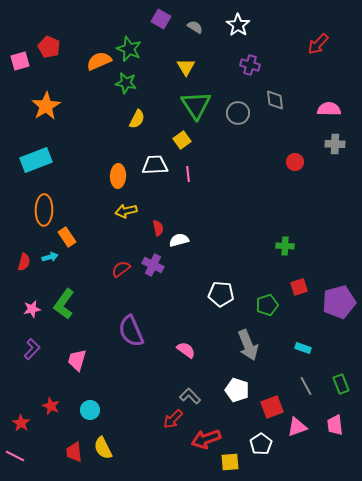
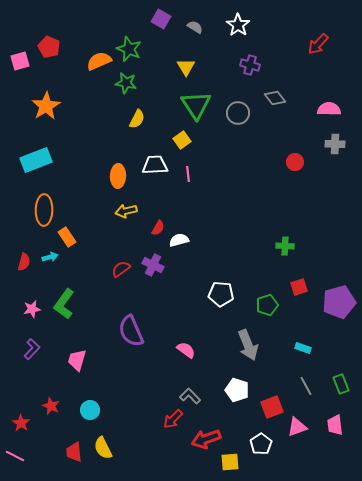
gray diamond at (275, 100): moved 2 px up; rotated 30 degrees counterclockwise
red semicircle at (158, 228): rotated 42 degrees clockwise
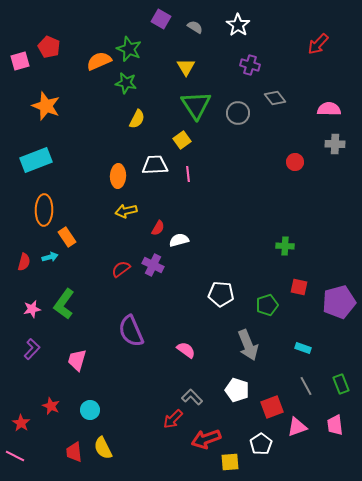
orange star at (46, 106): rotated 20 degrees counterclockwise
red square at (299, 287): rotated 30 degrees clockwise
gray L-shape at (190, 396): moved 2 px right, 1 px down
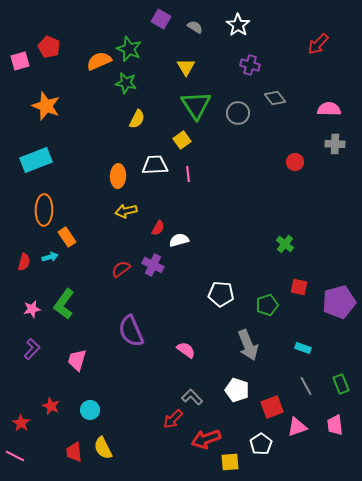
green cross at (285, 246): moved 2 px up; rotated 36 degrees clockwise
